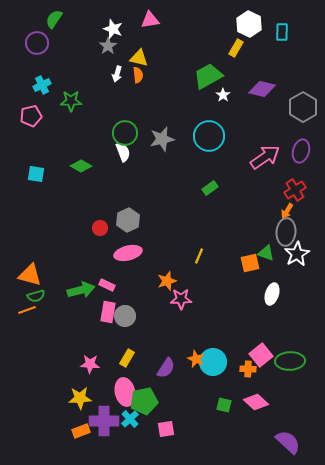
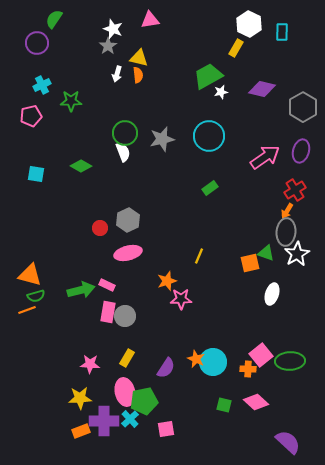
white star at (223, 95): moved 2 px left, 3 px up; rotated 24 degrees clockwise
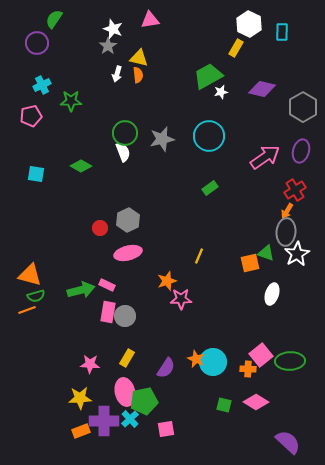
pink diamond at (256, 402): rotated 10 degrees counterclockwise
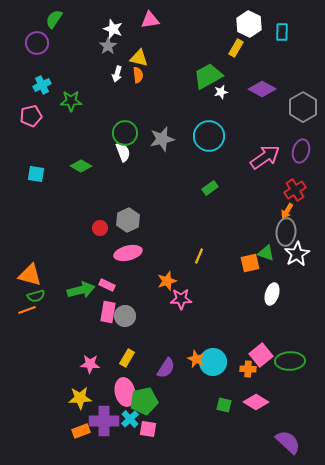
purple diamond at (262, 89): rotated 16 degrees clockwise
pink square at (166, 429): moved 18 px left; rotated 18 degrees clockwise
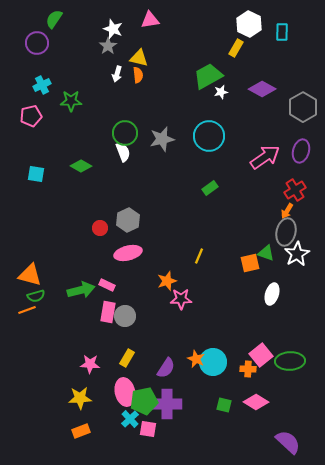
gray ellipse at (286, 232): rotated 8 degrees clockwise
purple cross at (104, 421): moved 63 px right, 17 px up
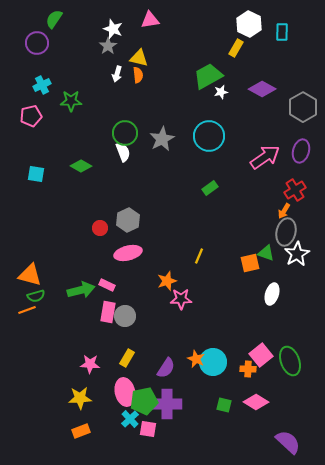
gray star at (162, 139): rotated 15 degrees counterclockwise
orange arrow at (287, 211): moved 3 px left
green ellipse at (290, 361): rotated 72 degrees clockwise
